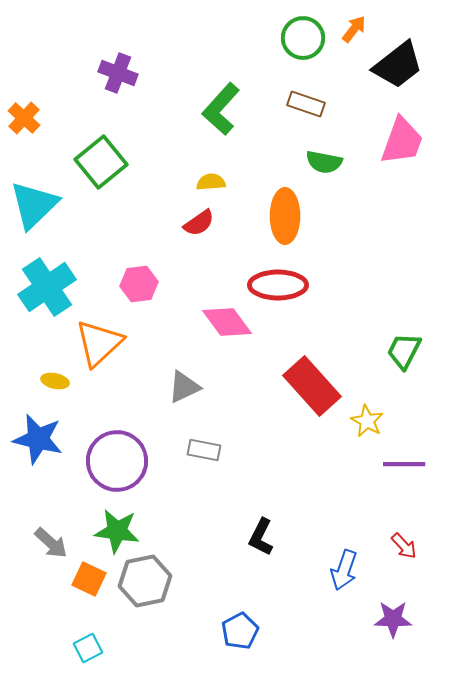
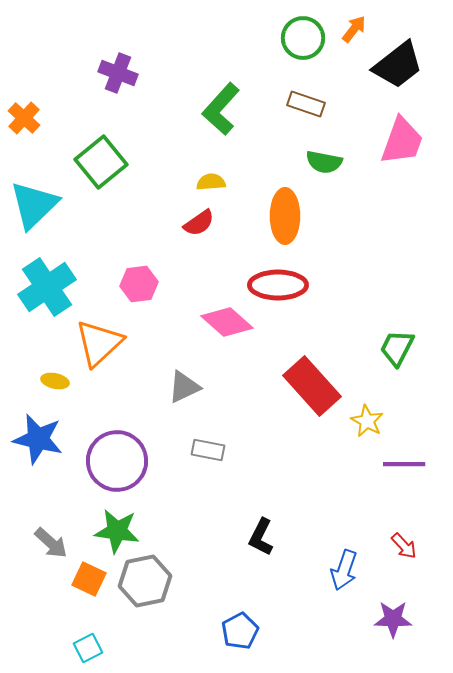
pink diamond: rotated 12 degrees counterclockwise
green trapezoid: moved 7 px left, 3 px up
gray rectangle: moved 4 px right
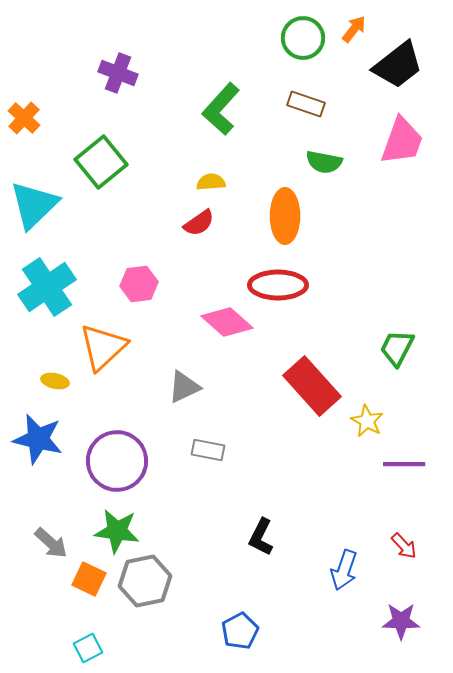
orange triangle: moved 4 px right, 4 px down
purple star: moved 8 px right, 2 px down
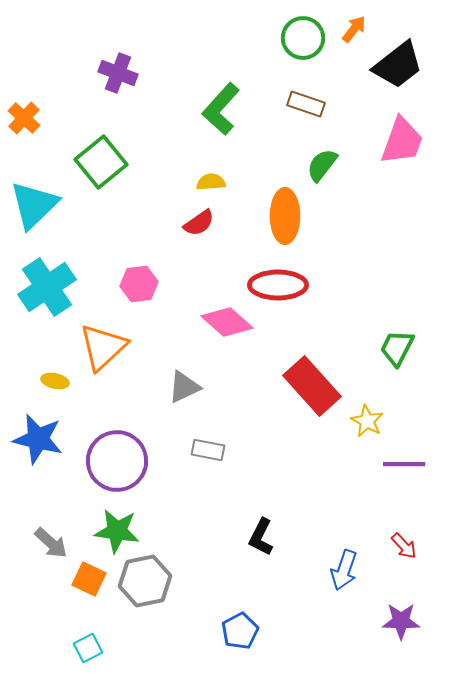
green semicircle: moved 2 px left, 3 px down; rotated 117 degrees clockwise
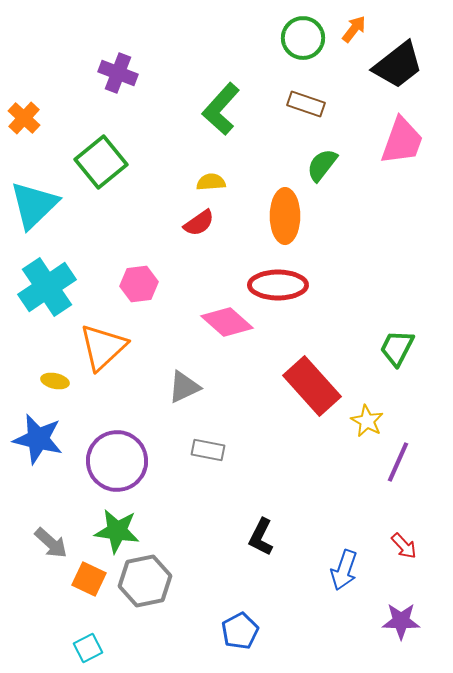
purple line: moved 6 px left, 2 px up; rotated 66 degrees counterclockwise
